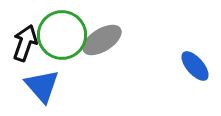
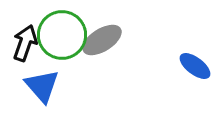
blue ellipse: rotated 12 degrees counterclockwise
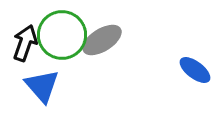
blue ellipse: moved 4 px down
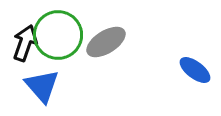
green circle: moved 4 px left
gray ellipse: moved 4 px right, 2 px down
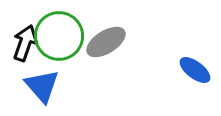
green circle: moved 1 px right, 1 px down
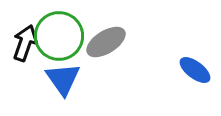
blue triangle: moved 21 px right, 7 px up; rotated 6 degrees clockwise
